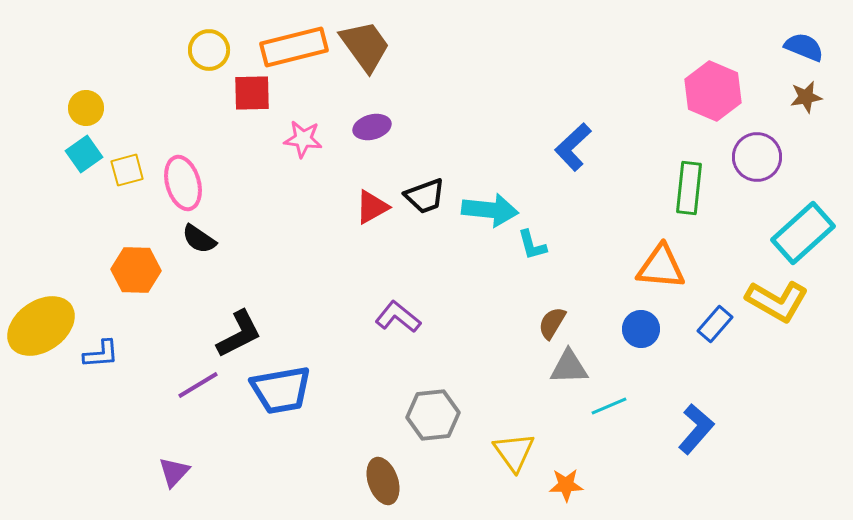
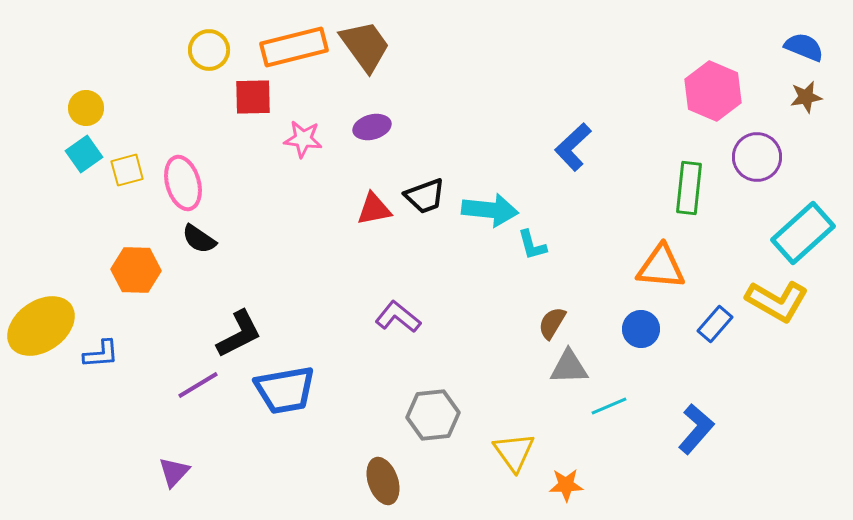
red square at (252, 93): moved 1 px right, 4 px down
red triangle at (372, 207): moved 2 px right, 2 px down; rotated 18 degrees clockwise
blue trapezoid at (281, 390): moved 4 px right
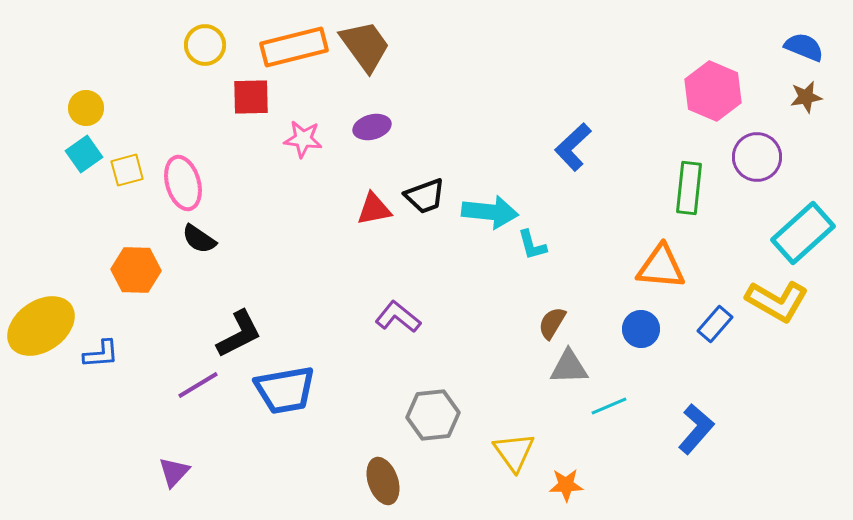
yellow circle at (209, 50): moved 4 px left, 5 px up
red square at (253, 97): moved 2 px left
cyan arrow at (490, 210): moved 2 px down
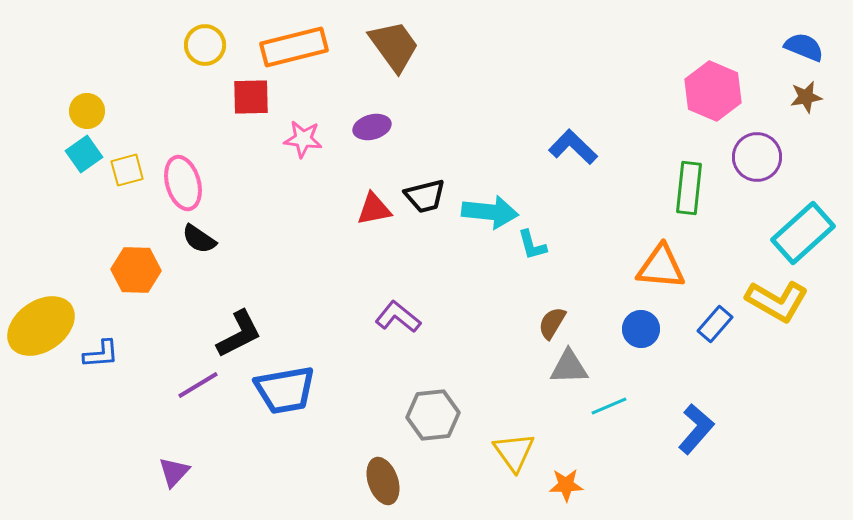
brown trapezoid at (365, 46): moved 29 px right
yellow circle at (86, 108): moved 1 px right, 3 px down
blue L-shape at (573, 147): rotated 87 degrees clockwise
black trapezoid at (425, 196): rotated 6 degrees clockwise
